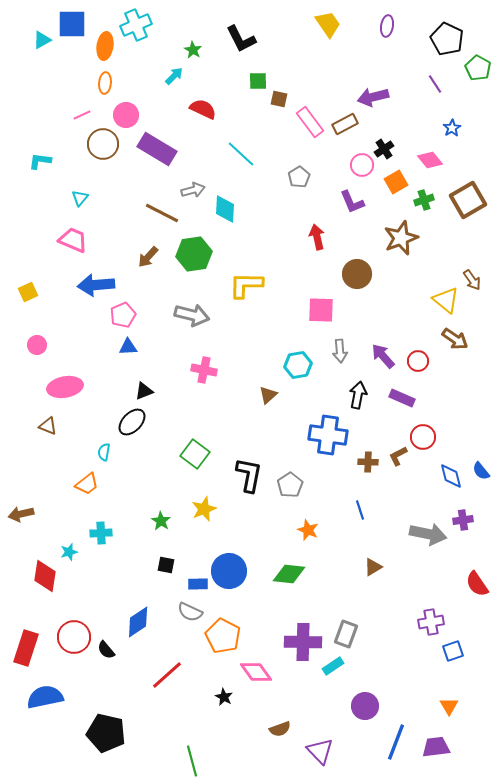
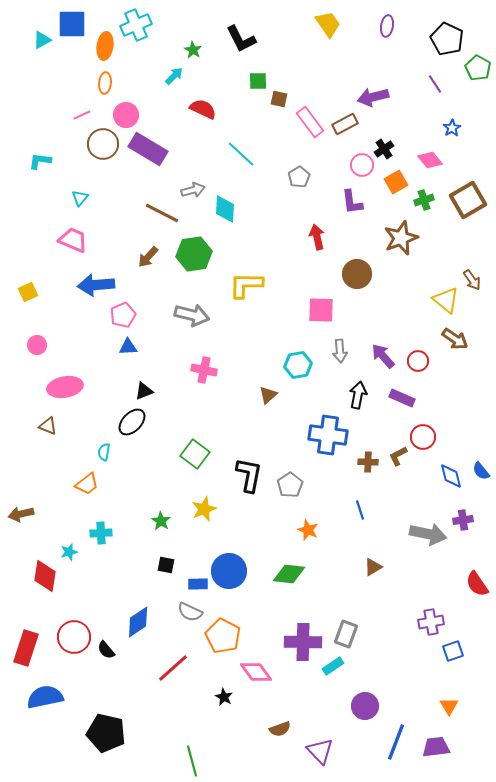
purple rectangle at (157, 149): moved 9 px left
purple L-shape at (352, 202): rotated 16 degrees clockwise
red line at (167, 675): moved 6 px right, 7 px up
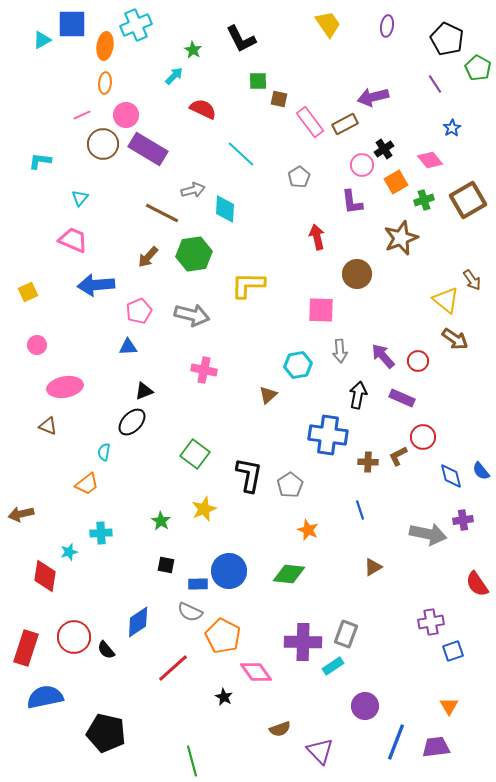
yellow L-shape at (246, 285): moved 2 px right
pink pentagon at (123, 315): moved 16 px right, 4 px up
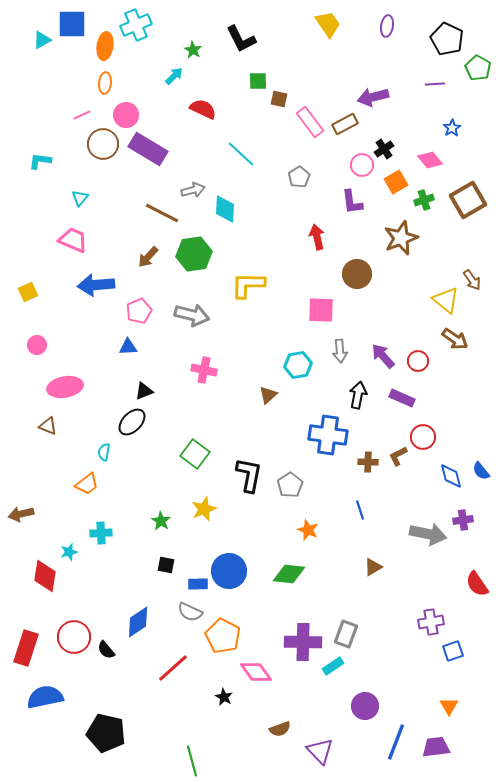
purple line at (435, 84): rotated 60 degrees counterclockwise
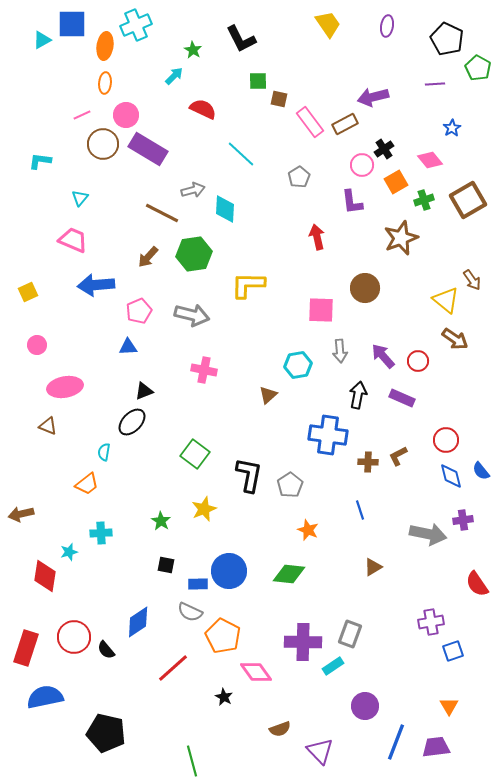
brown circle at (357, 274): moved 8 px right, 14 px down
red circle at (423, 437): moved 23 px right, 3 px down
gray rectangle at (346, 634): moved 4 px right
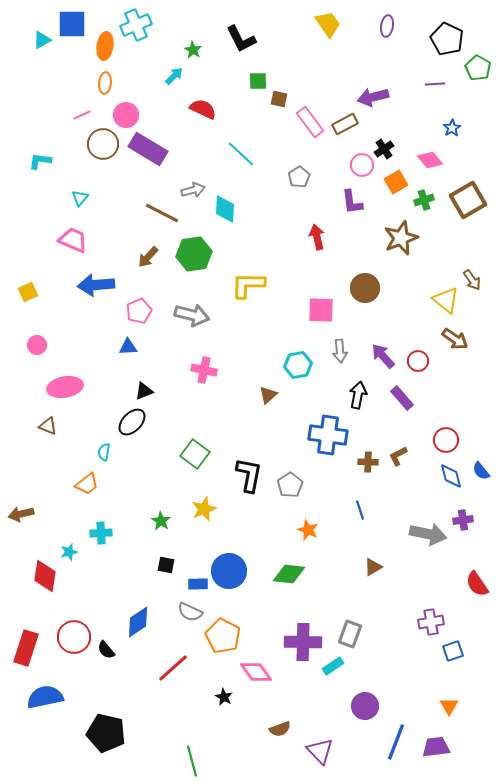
purple rectangle at (402, 398): rotated 25 degrees clockwise
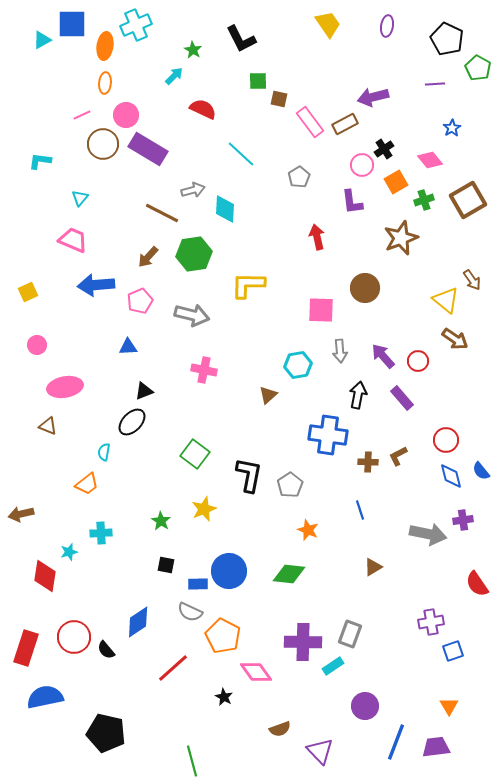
pink pentagon at (139, 311): moved 1 px right, 10 px up
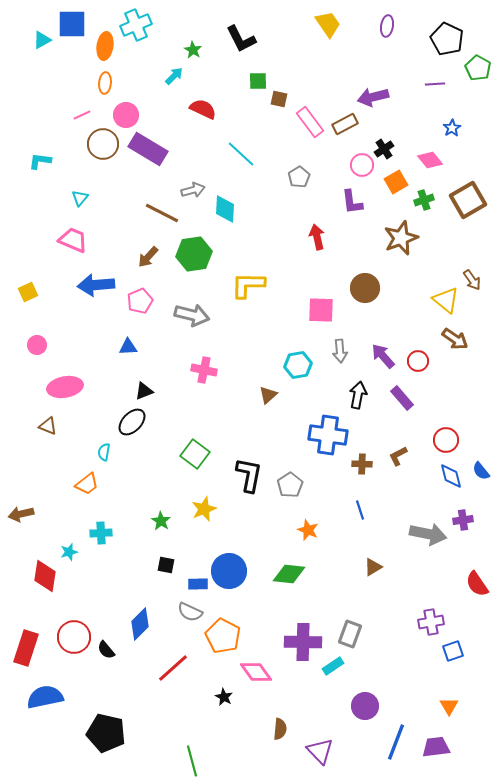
brown cross at (368, 462): moved 6 px left, 2 px down
blue diamond at (138, 622): moved 2 px right, 2 px down; rotated 12 degrees counterclockwise
brown semicircle at (280, 729): rotated 65 degrees counterclockwise
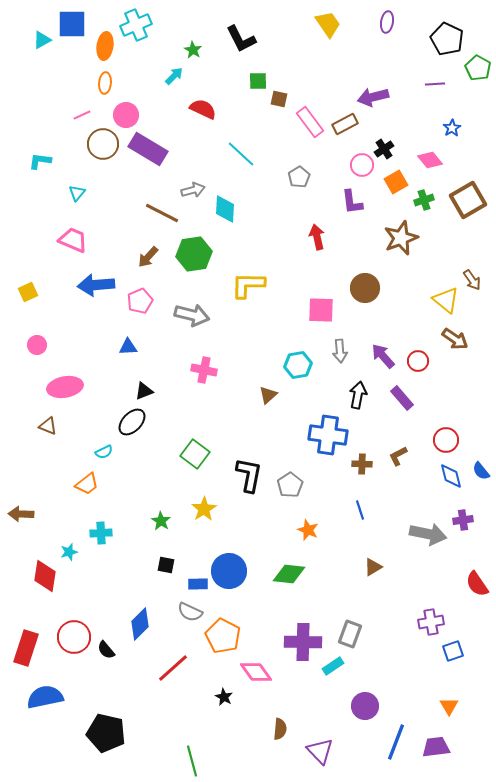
purple ellipse at (387, 26): moved 4 px up
cyan triangle at (80, 198): moved 3 px left, 5 px up
cyan semicircle at (104, 452): rotated 126 degrees counterclockwise
yellow star at (204, 509): rotated 10 degrees counterclockwise
brown arrow at (21, 514): rotated 15 degrees clockwise
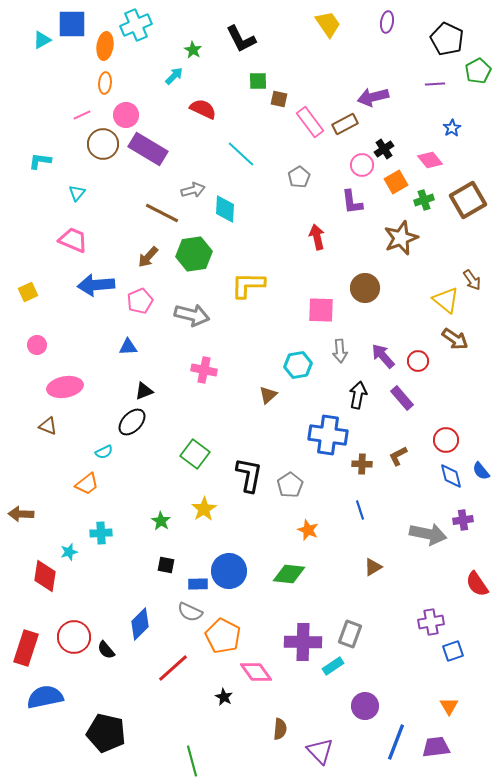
green pentagon at (478, 68): moved 3 px down; rotated 15 degrees clockwise
